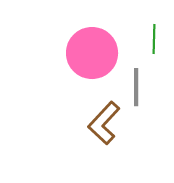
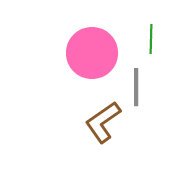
green line: moved 3 px left
brown L-shape: moved 1 px left, 1 px up; rotated 12 degrees clockwise
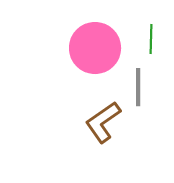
pink circle: moved 3 px right, 5 px up
gray line: moved 2 px right
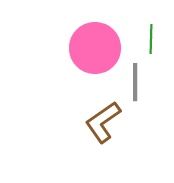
gray line: moved 3 px left, 5 px up
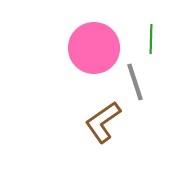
pink circle: moved 1 px left
gray line: rotated 18 degrees counterclockwise
